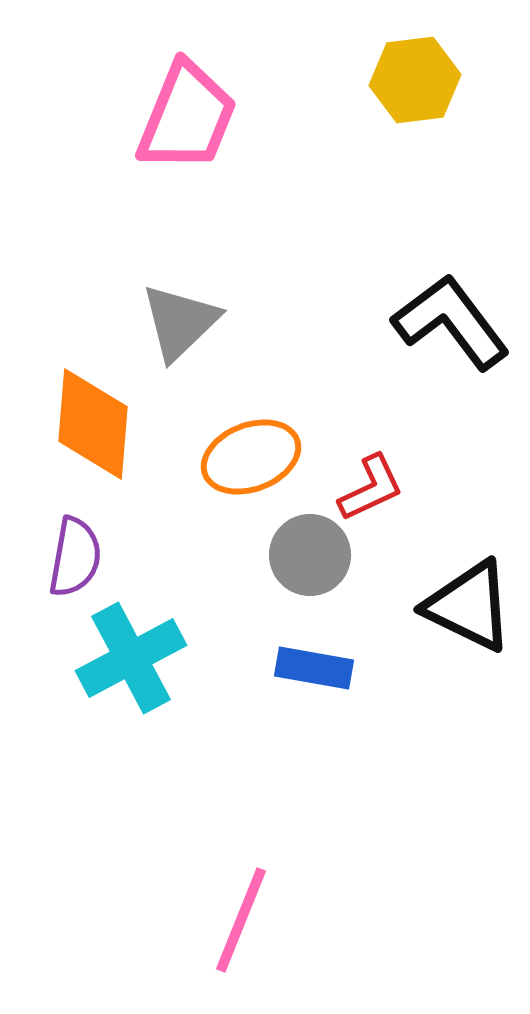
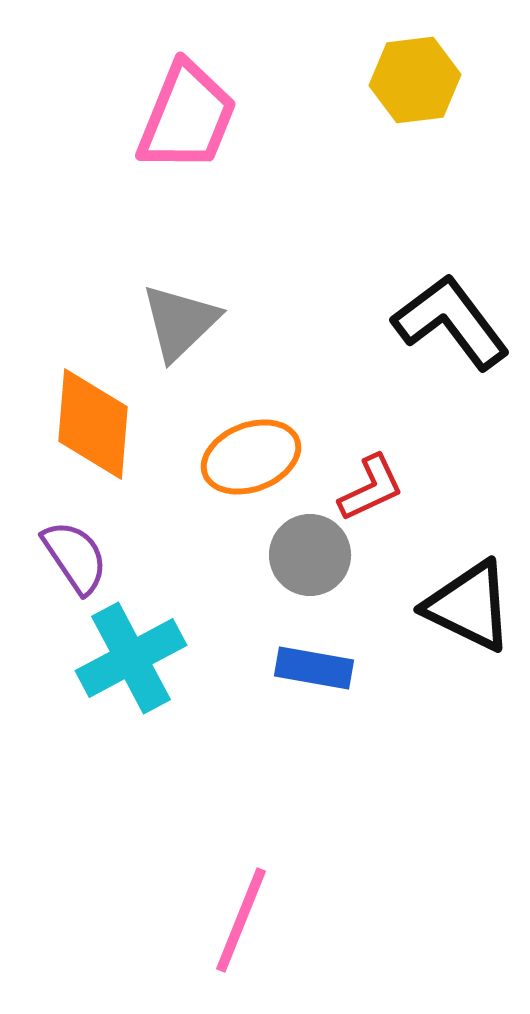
purple semicircle: rotated 44 degrees counterclockwise
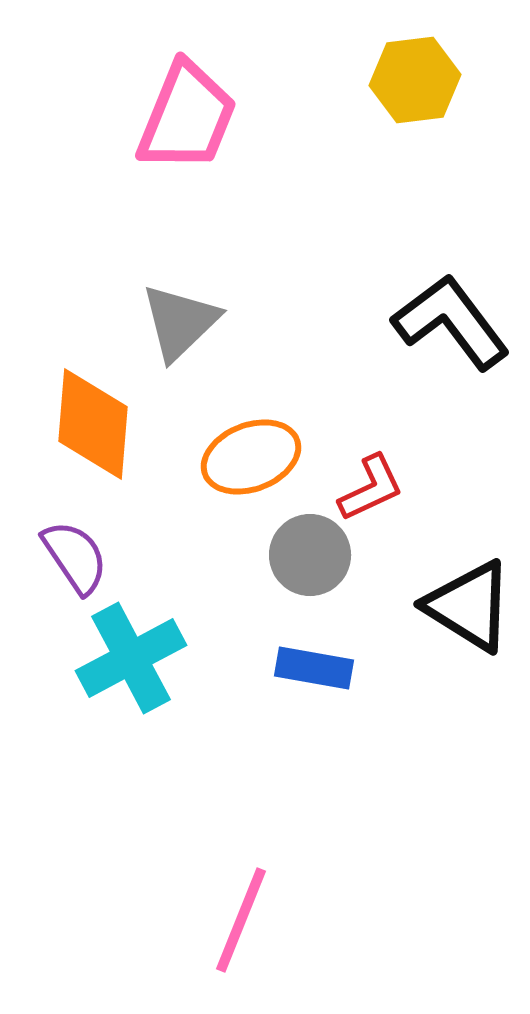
black triangle: rotated 6 degrees clockwise
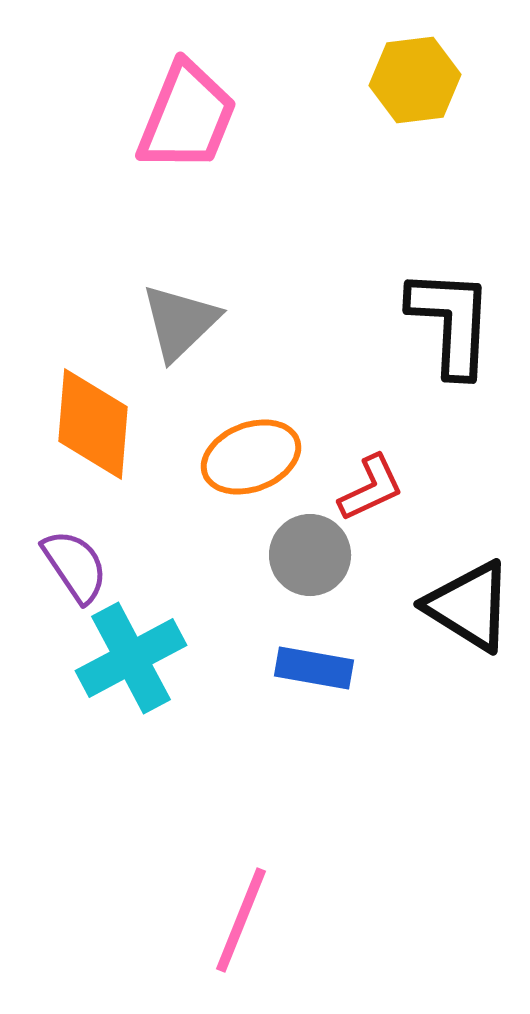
black L-shape: rotated 40 degrees clockwise
purple semicircle: moved 9 px down
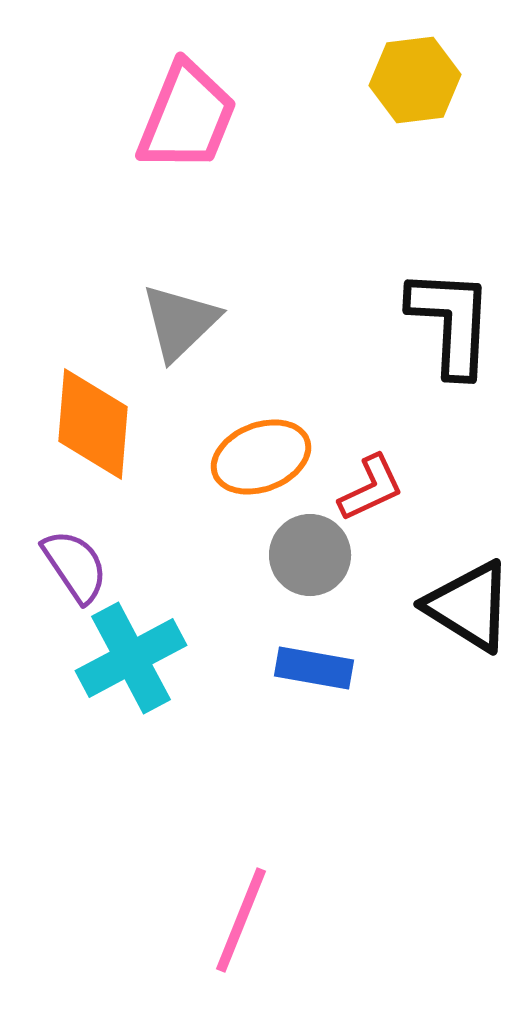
orange ellipse: moved 10 px right
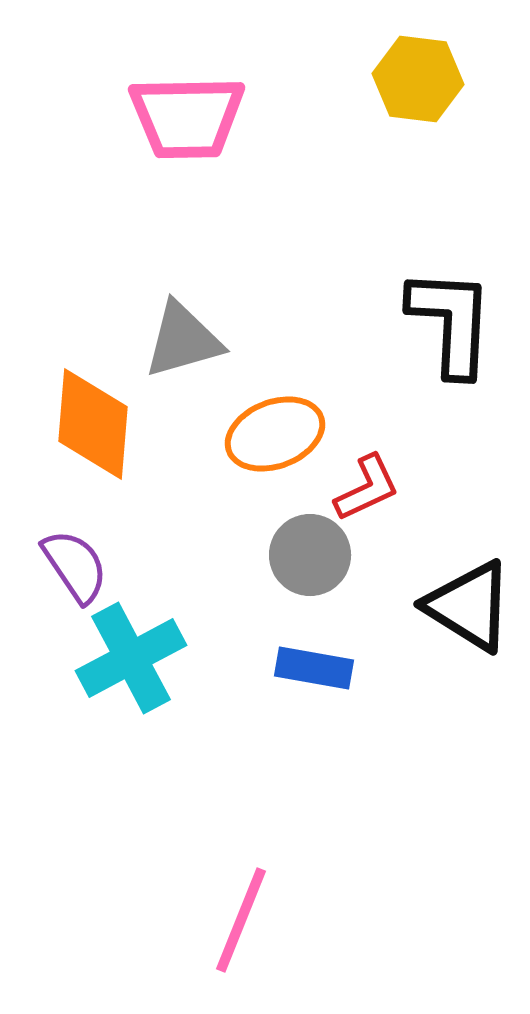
yellow hexagon: moved 3 px right, 1 px up; rotated 14 degrees clockwise
pink trapezoid: rotated 67 degrees clockwise
gray triangle: moved 3 px right, 18 px down; rotated 28 degrees clockwise
orange ellipse: moved 14 px right, 23 px up
red L-shape: moved 4 px left
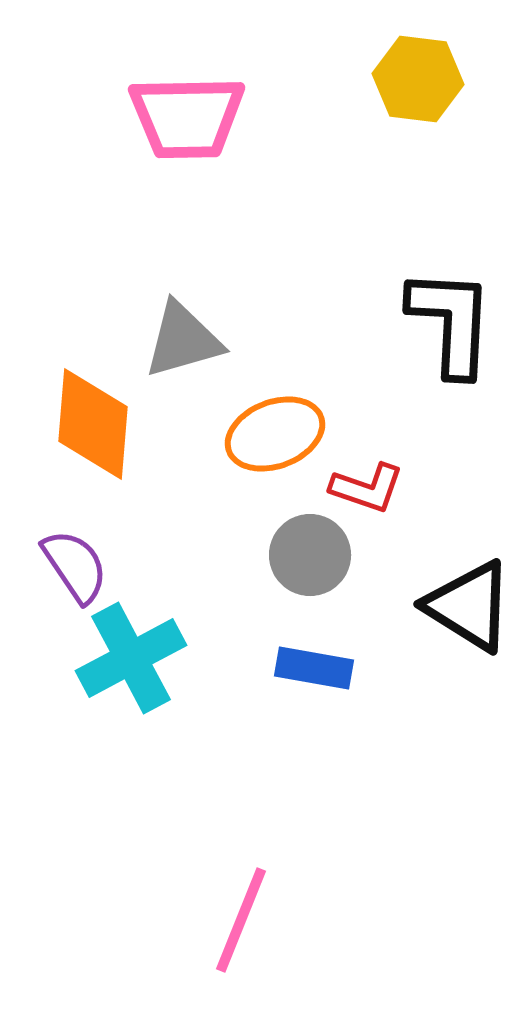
red L-shape: rotated 44 degrees clockwise
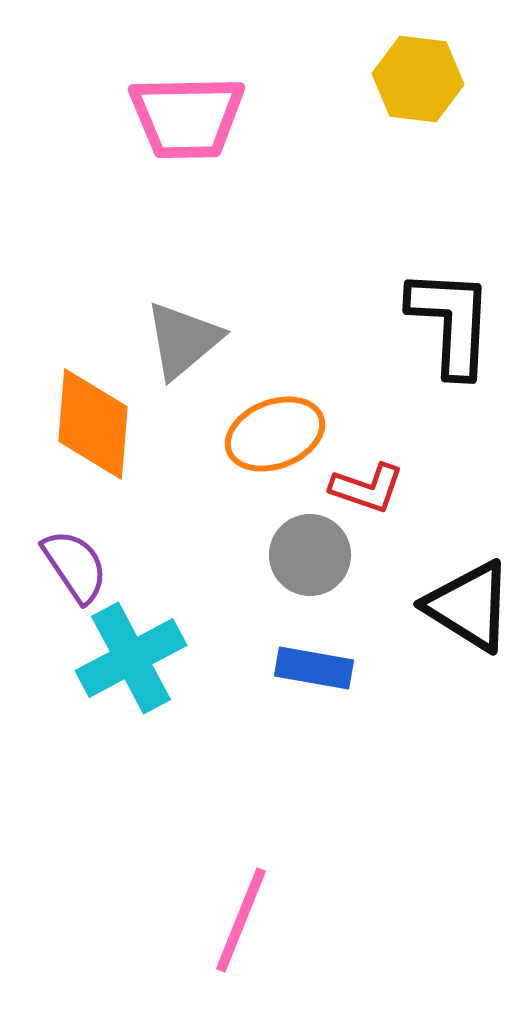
gray triangle: rotated 24 degrees counterclockwise
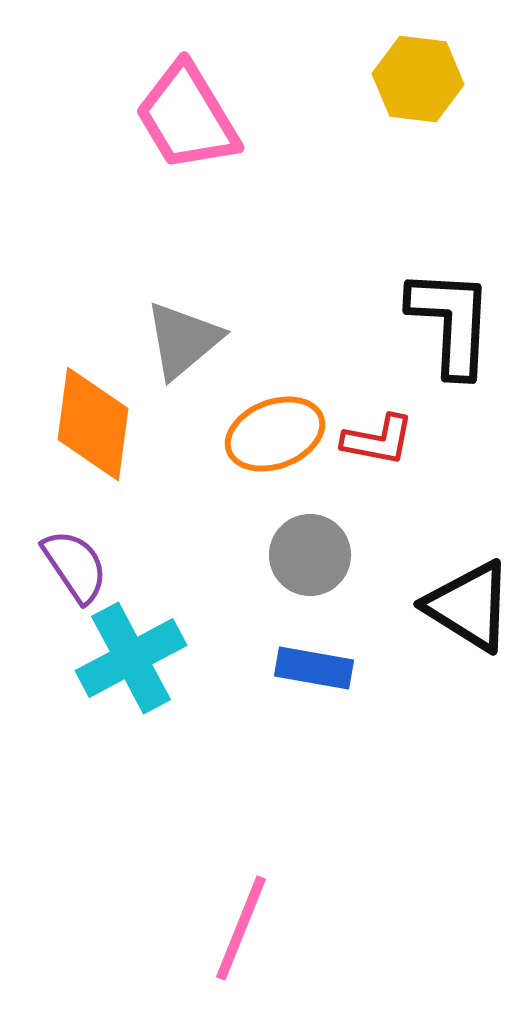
pink trapezoid: rotated 60 degrees clockwise
orange diamond: rotated 3 degrees clockwise
red L-shape: moved 11 px right, 48 px up; rotated 8 degrees counterclockwise
pink line: moved 8 px down
